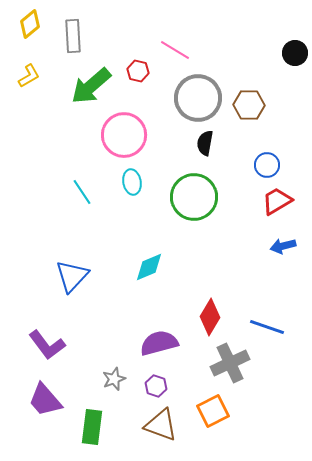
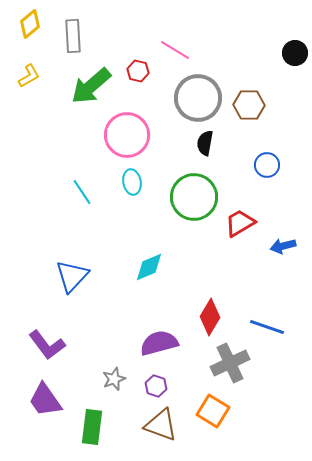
pink circle: moved 3 px right
red trapezoid: moved 37 px left, 22 px down
purple trapezoid: rotated 6 degrees clockwise
orange square: rotated 32 degrees counterclockwise
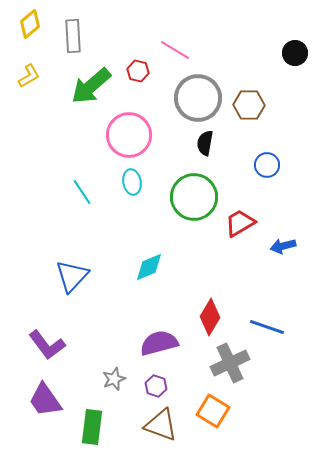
pink circle: moved 2 px right
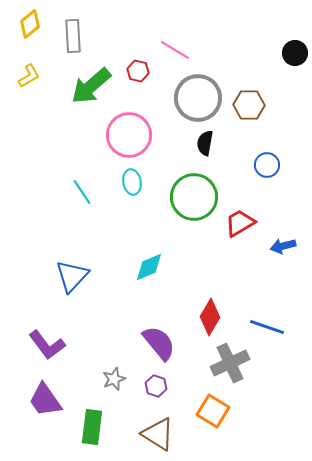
purple semicircle: rotated 66 degrees clockwise
brown triangle: moved 3 px left, 9 px down; rotated 12 degrees clockwise
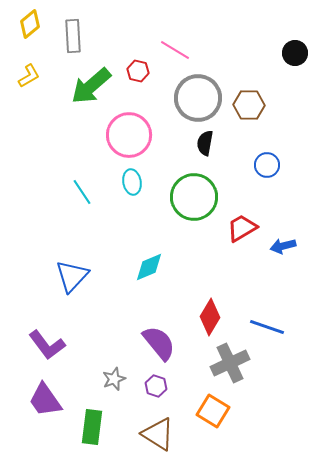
red trapezoid: moved 2 px right, 5 px down
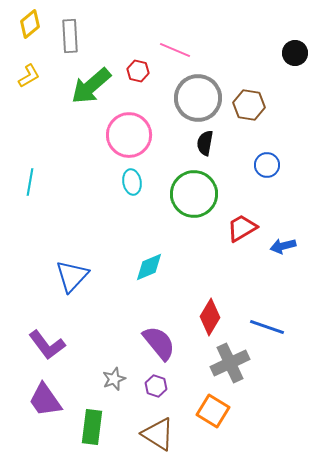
gray rectangle: moved 3 px left
pink line: rotated 8 degrees counterclockwise
brown hexagon: rotated 8 degrees clockwise
cyan line: moved 52 px left, 10 px up; rotated 44 degrees clockwise
green circle: moved 3 px up
